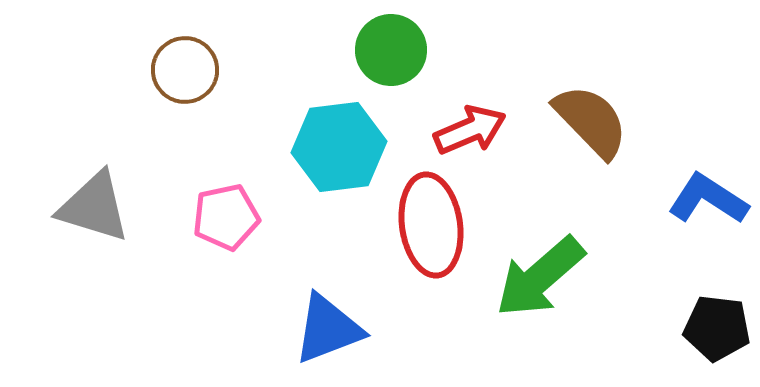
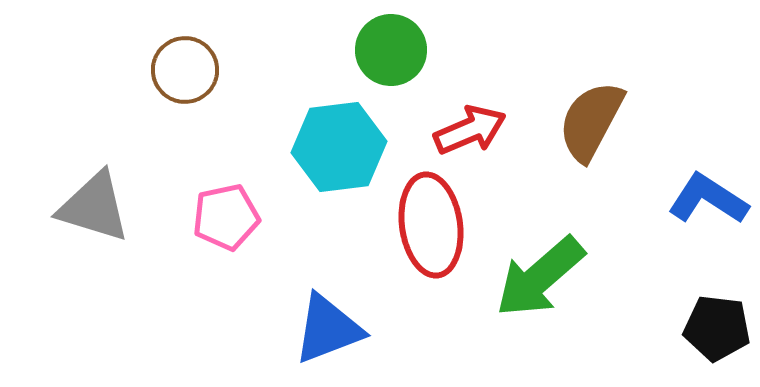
brown semicircle: rotated 108 degrees counterclockwise
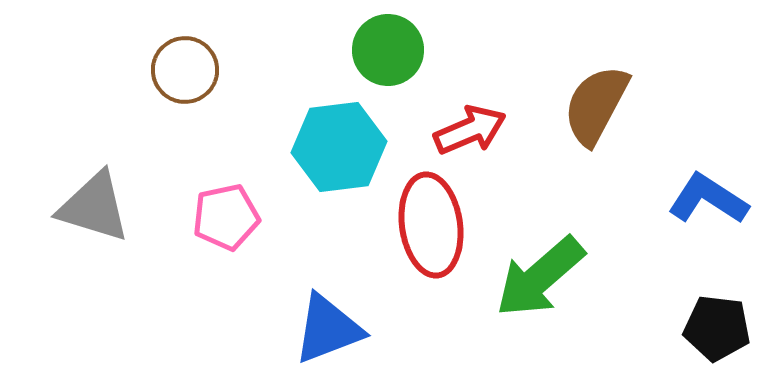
green circle: moved 3 px left
brown semicircle: moved 5 px right, 16 px up
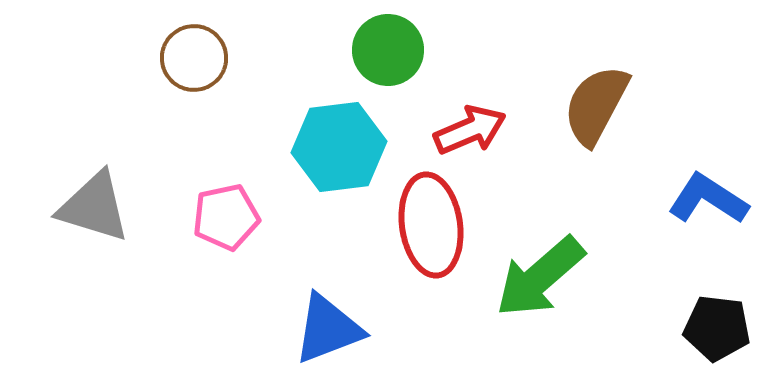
brown circle: moved 9 px right, 12 px up
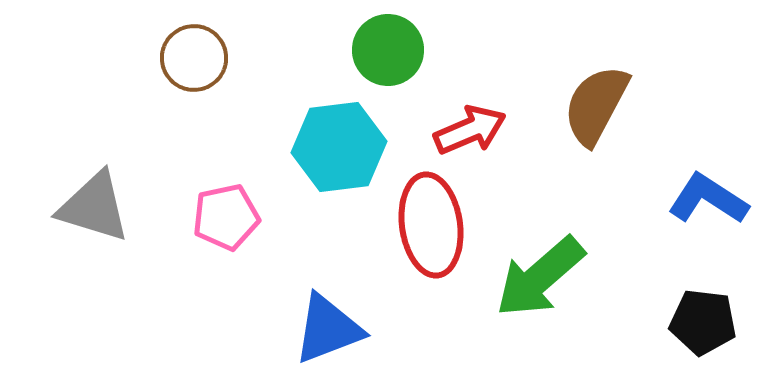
black pentagon: moved 14 px left, 6 px up
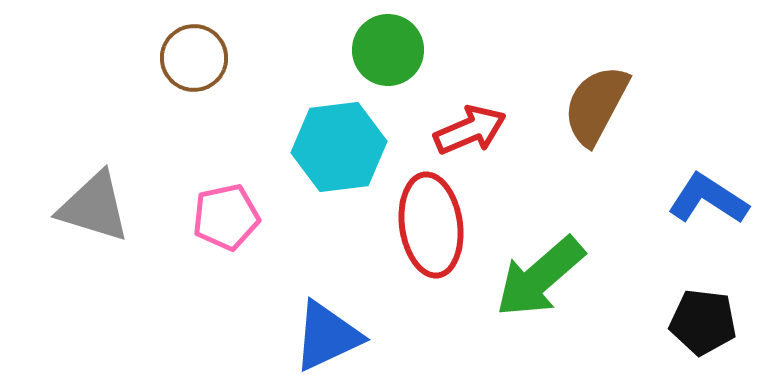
blue triangle: moved 1 px left, 7 px down; rotated 4 degrees counterclockwise
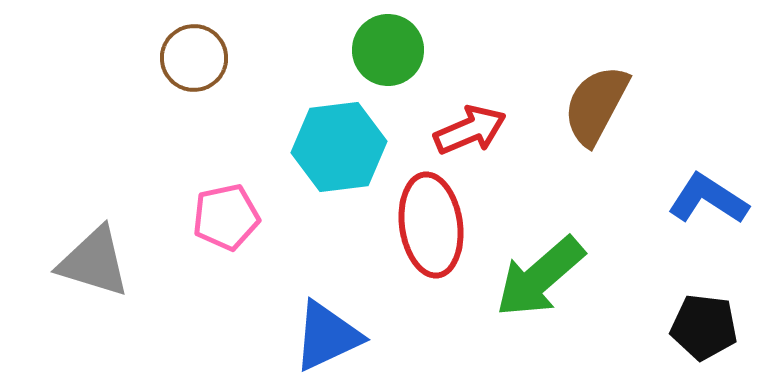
gray triangle: moved 55 px down
black pentagon: moved 1 px right, 5 px down
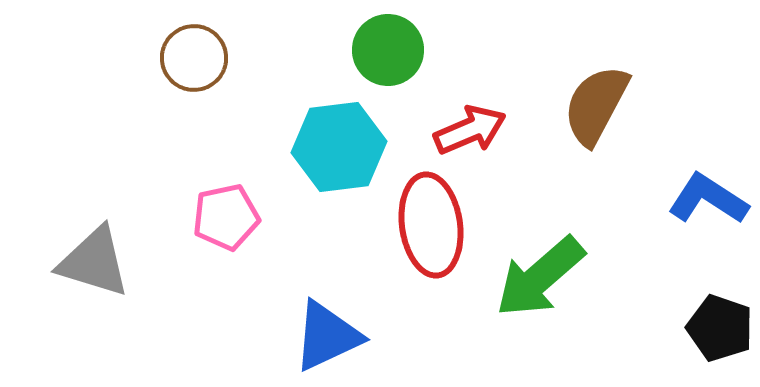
black pentagon: moved 16 px right, 1 px down; rotated 12 degrees clockwise
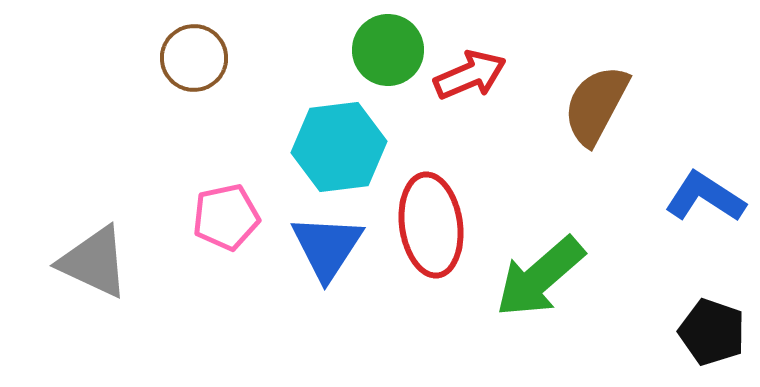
red arrow: moved 55 px up
blue L-shape: moved 3 px left, 2 px up
gray triangle: rotated 8 degrees clockwise
black pentagon: moved 8 px left, 4 px down
blue triangle: moved 89 px up; rotated 32 degrees counterclockwise
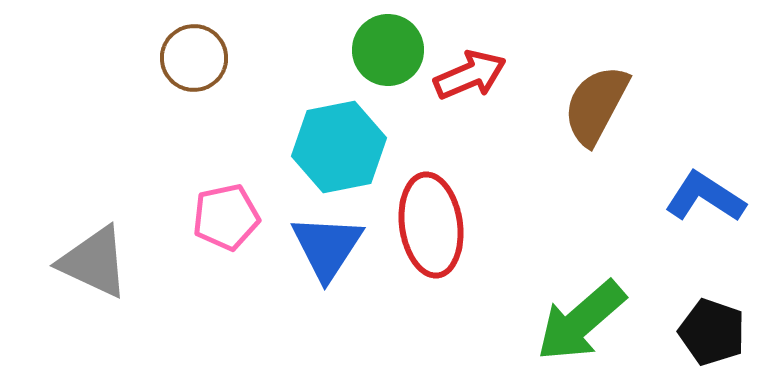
cyan hexagon: rotated 4 degrees counterclockwise
green arrow: moved 41 px right, 44 px down
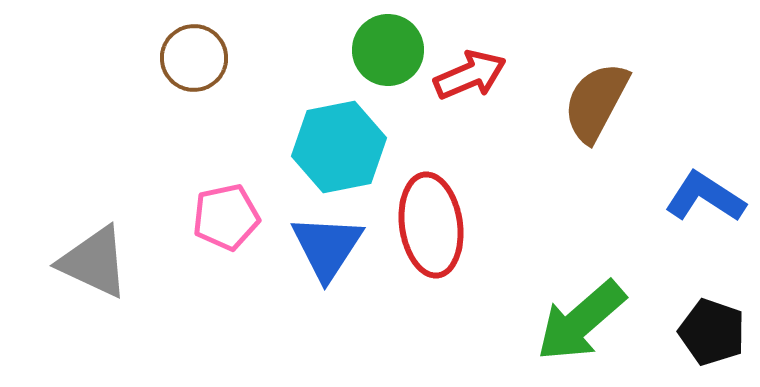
brown semicircle: moved 3 px up
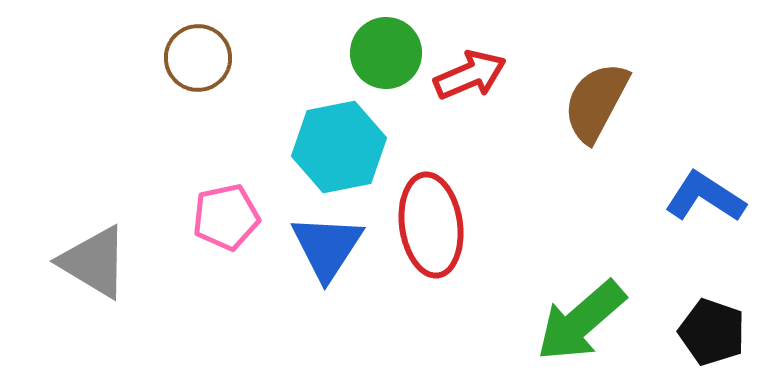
green circle: moved 2 px left, 3 px down
brown circle: moved 4 px right
gray triangle: rotated 6 degrees clockwise
